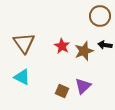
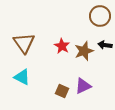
purple triangle: rotated 18 degrees clockwise
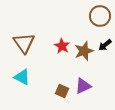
black arrow: rotated 48 degrees counterclockwise
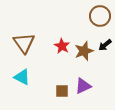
brown square: rotated 24 degrees counterclockwise
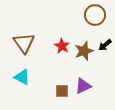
brown circle: moved 5 px left, 1 px up
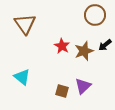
brown triangle: moved 1 px right, 19 px up
cyan triangle: rotated 12 degrees clockwise
purple triangle: rotated 18 degrees counterclockwise
brown square: rotated 16 degrees clockwise
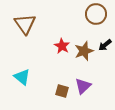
brown circle: moved 1 px right, 1 px up
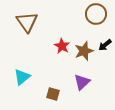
brown triangle: moved 2 px right, 2 px up
cyan triangle: rotated 42 degrees clockwise
purple triangle: moved 1 px left, 4 px up
brown square: moved 9 px left, 3 px down
